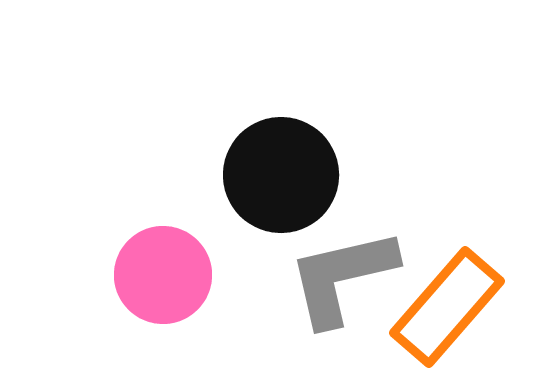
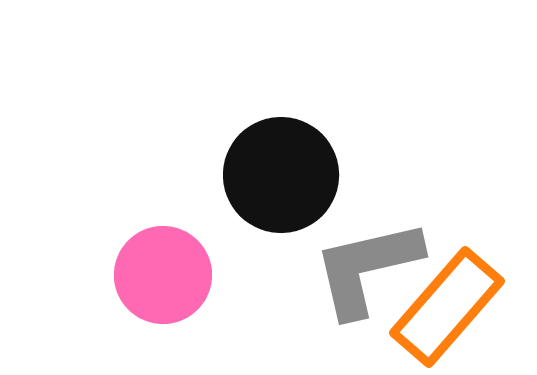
gray L-shape: moved 25 px right, 9 px up
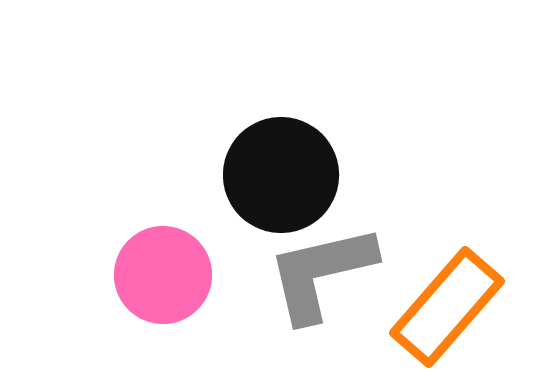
gray L-shape: moved 46 px left, 5 px down
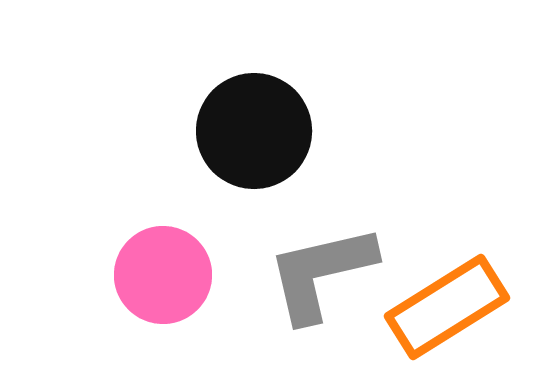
black circle: moved 27 px left, 44 px up
orange rectangle: rotated 17 degrees clockwise
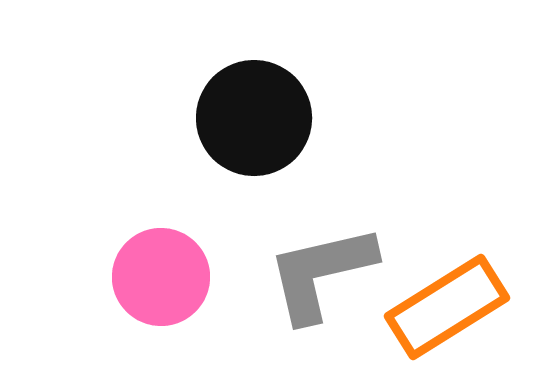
black circle: moved 13 px up
pink circle: moved 2 px left, 2 px down
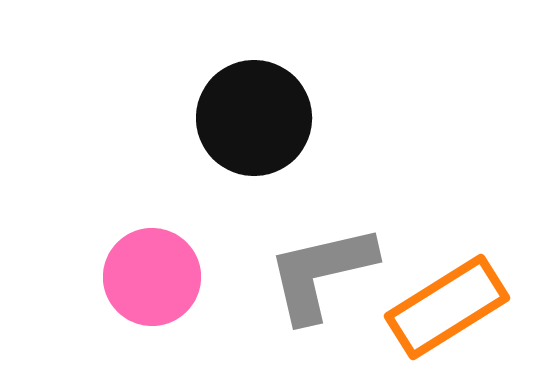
pink circle: moved 9 px left
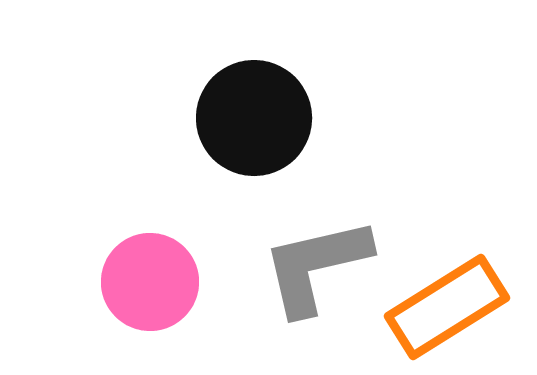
gray L-shape: moved 5 px left, 7 px up
pink circle: moved 2 px left, 5 px down
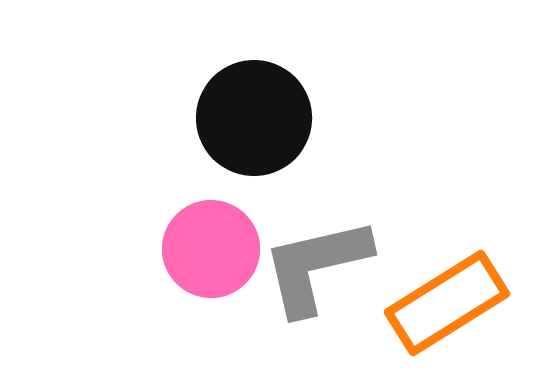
pink circle: moved 61 px right, 33 px up
orange rectangle: moved 4 px up
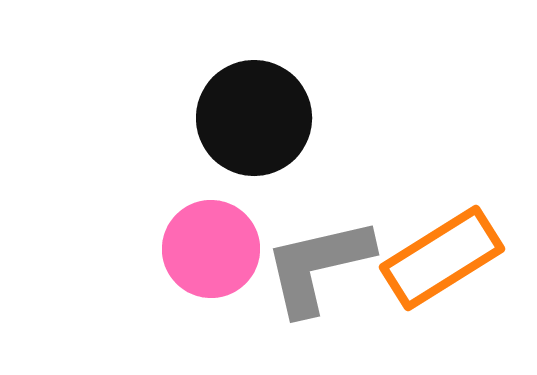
gray L-shape: moved 2 px right
orange rectangle: moved 5 px left, 45 px up
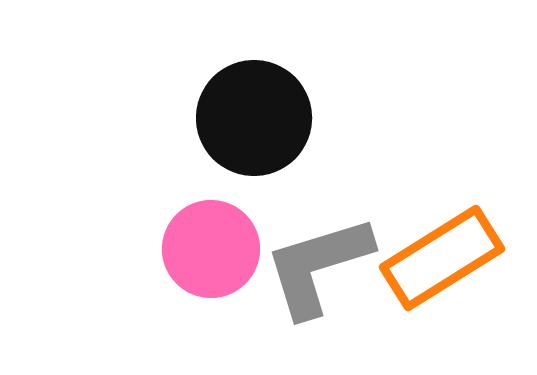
gray L-shape: rotated 4 degrees counterclockwise
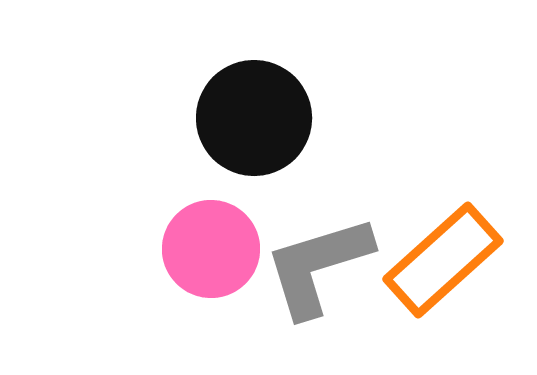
orange rectangle: moved 1 px right, 2 px down; rotated 10 degrees counterclockwise
